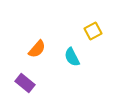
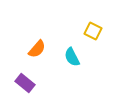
yellow square: rotated 36 degrees counterclockwise
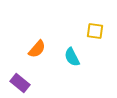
yellow square: moved 2 px right; rotated 18 degrees counterclockwise
purple rectangle: moved 5 px left
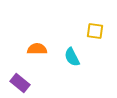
orange semicircle: rotated 132 degrees counterclockwise
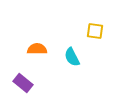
purple rectangle: moved 3 px right
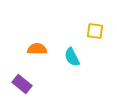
purple rectangle: moved 1 px left, 1 px down
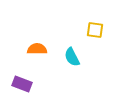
yellow square: moved 1 px up
purple rectangle: rotated 18 degrees counterclockwise
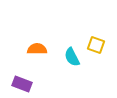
yellow square: moved 1 px right, 15 px down; rotated 12 degrees clockwise
